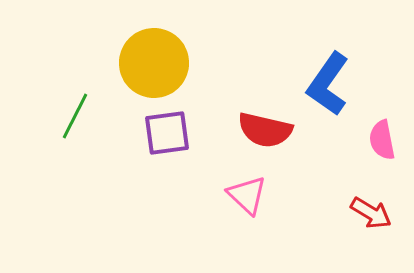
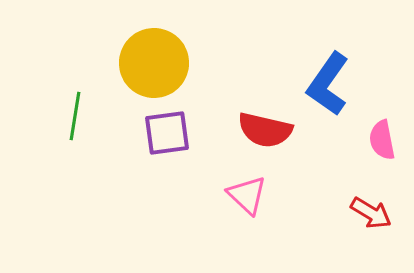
green line: rotated 18 degrees counterclockwise
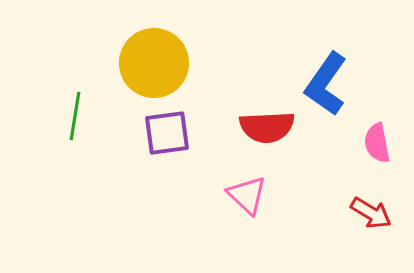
blue L-shape: moved 2 px left
red semicircle: moved 2 px right, 3 px up; rotated 16 degrees counterclockwise
pink semicircle: moved 5 px left, 3 px down
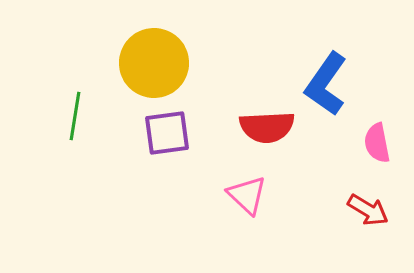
red arrow: moved 3 px left, 3 px up
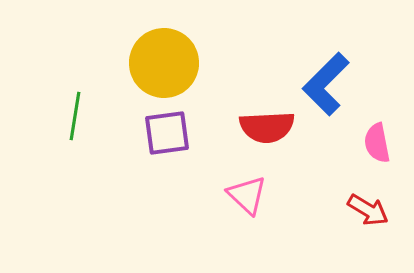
yellow circle: moved 10 px right
blue L-shape: rotated 10 degrees clockwise
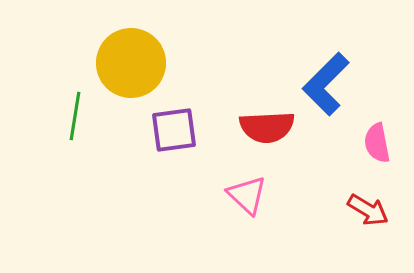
yellow circle: moved 33 px left
purple square: moved 7 px right, 3 px up
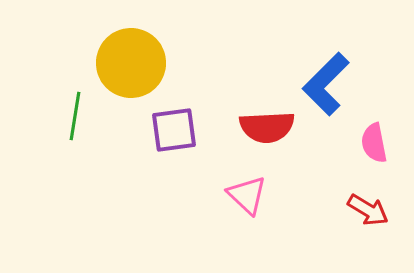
pink semicircle: moved 3 px left
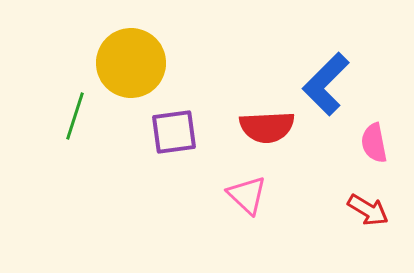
green line: rotated 9 degrees clockwise
purple square: moved 2 px down
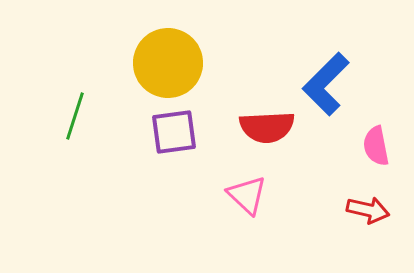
yellow circle: moved 37 px right
pink semicircle: moved 2 px right, 3 px down
red arrow: rotated 18 degrees counterclockwise
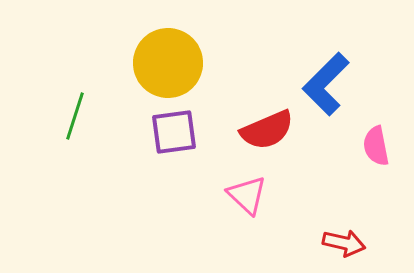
red semicircle: moved 3 px down; rotated 20 degrees counterclockwise
red arrow: moved 24 px left, 33 px down
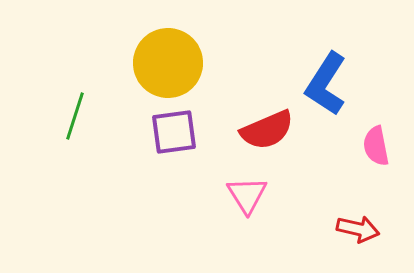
blue L-shape: rotated 12 degrees counterclockwise
pink triangle: rotated 15 degrees clockwise
red arrow: moved 14 px right, 14 px up
